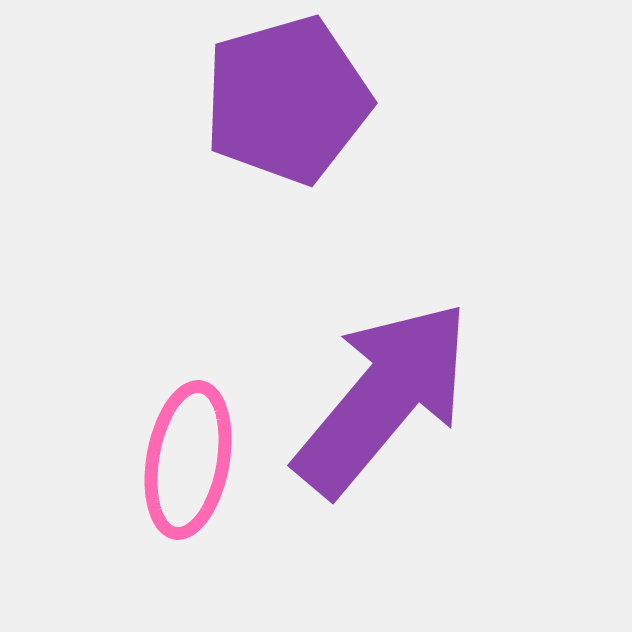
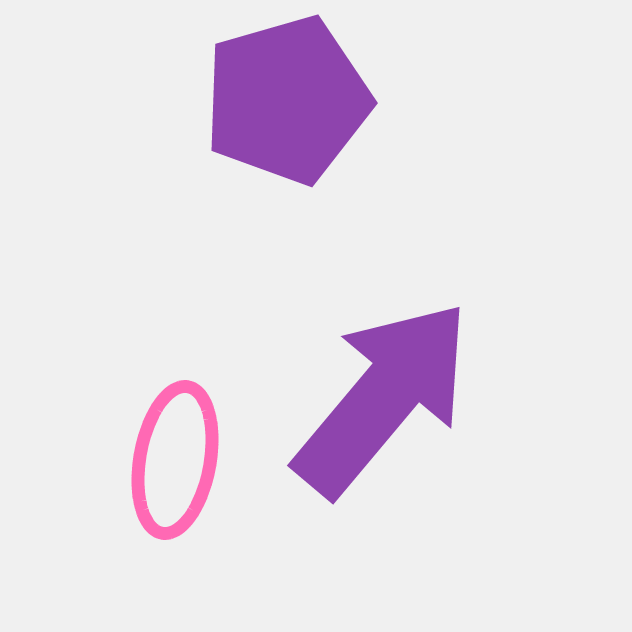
pink ellipse: moved 13 px left
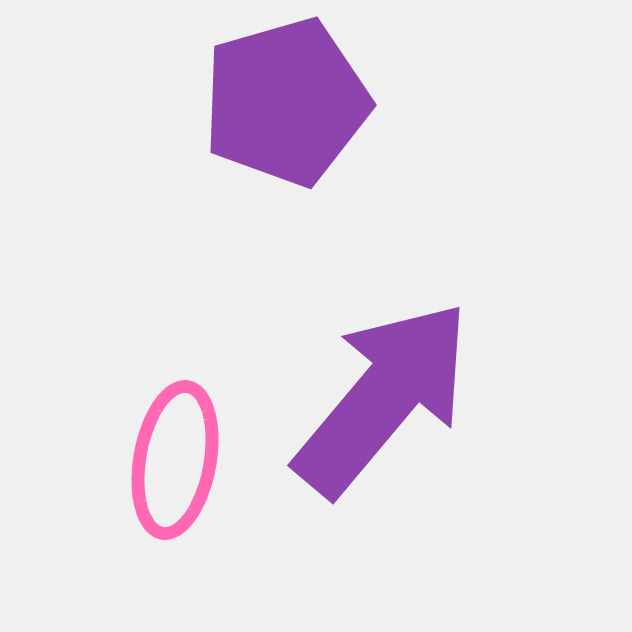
purple pentagon: moved 1 px left, 2 px down
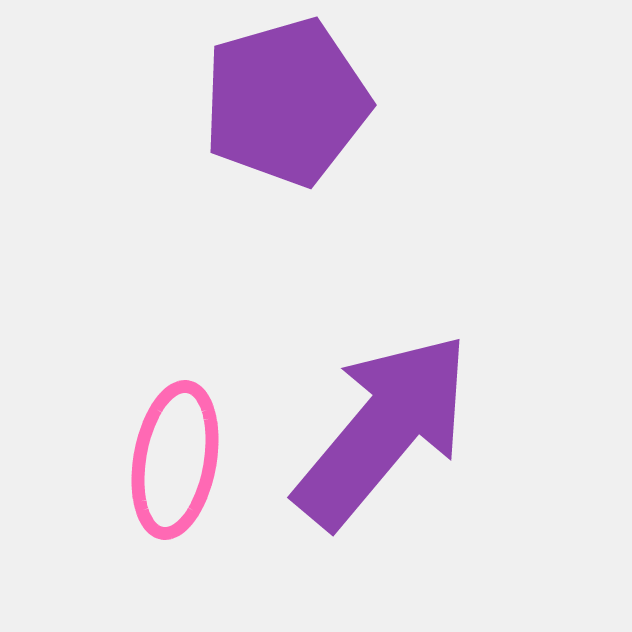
purple arrow: moved 32 px down
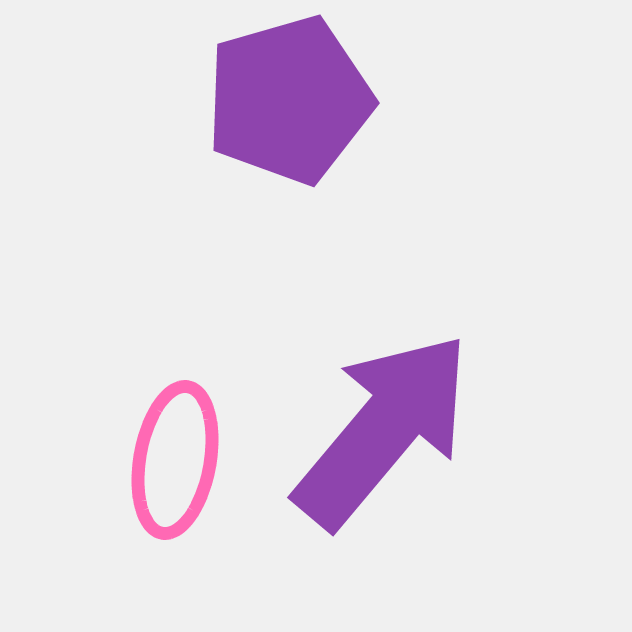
purple pentagon: moved 3 px right, 2 px up
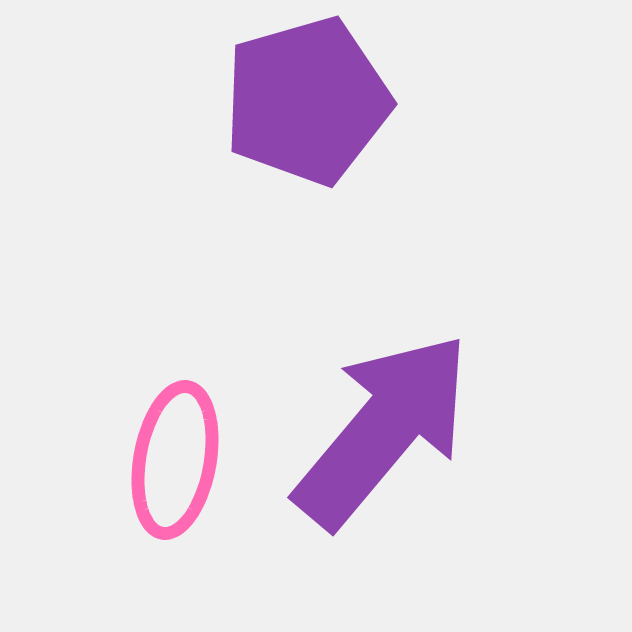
purple pentagon: moved 18 px right, 1 px down
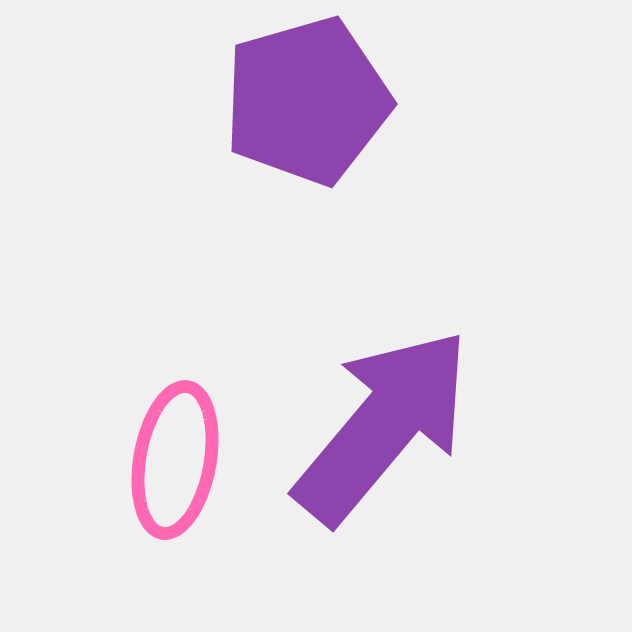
purple arrow: moved 4 px up
